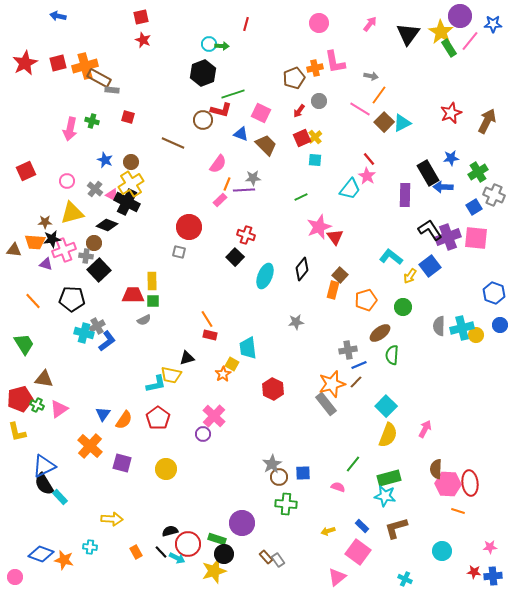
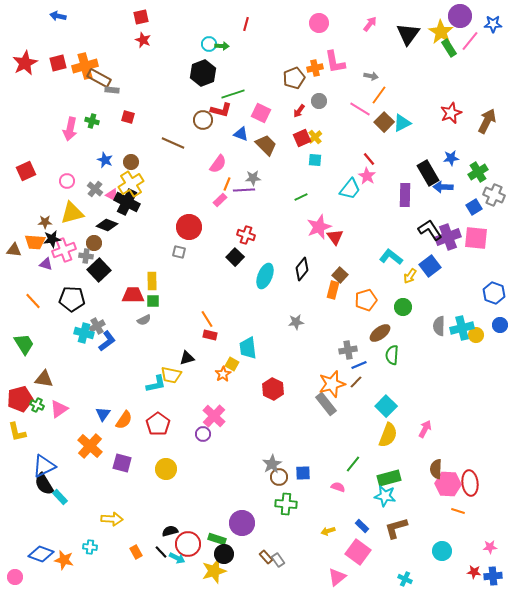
red pentagon at (158, 418): moved 6 px down
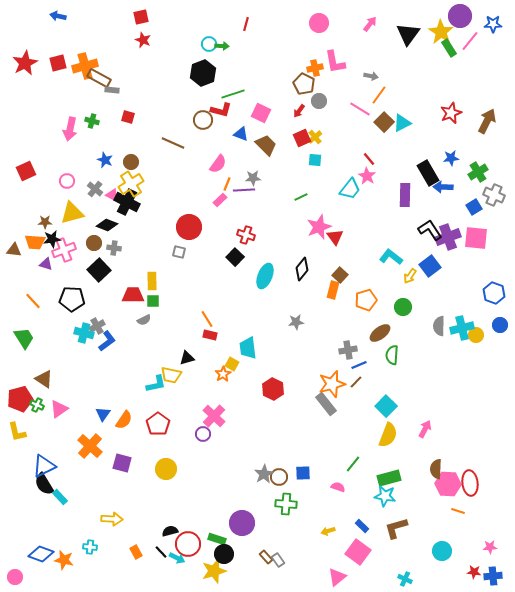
brown pentagon at (294, 78): moved 10 px right, 6 px down; rotated 25 degrees counterclockwise
gray cross at (86, 256): moved 28 px right, 8 px up
green trapezoid at (24, 344): moved 6 px up
brown triangle at (44, 379): rotated 24 degrees clockwise
gray star at (272, 464): moved 8 px left, 10 px down
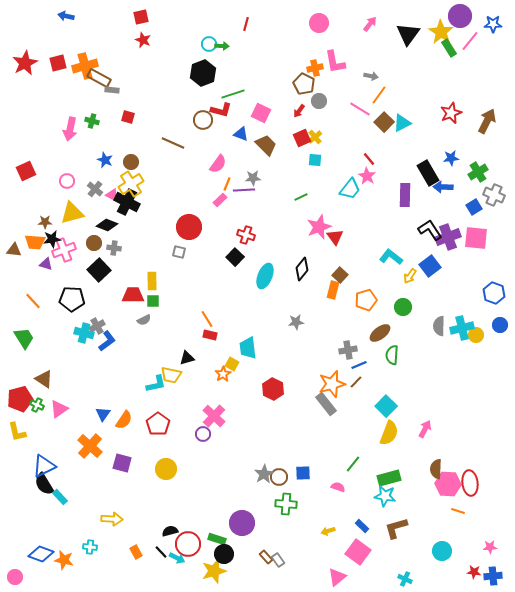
blue arrow at (58, 16): moved 8 px right
yellow semicircle at (388, 435): moved 1 px right, 2 px up
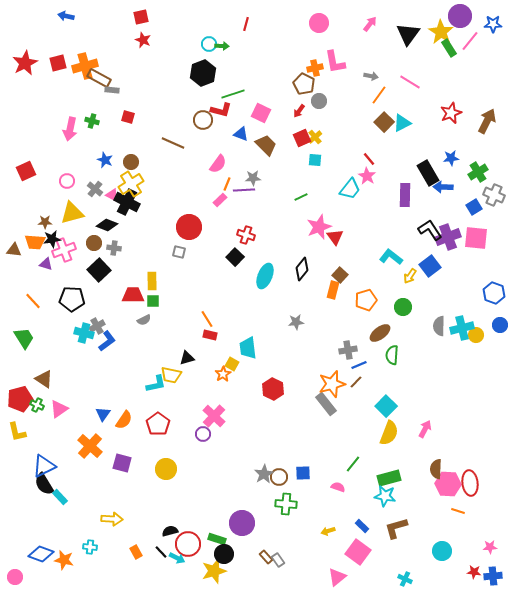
pink line at (360, 109): moved 50 px right, 27 px up
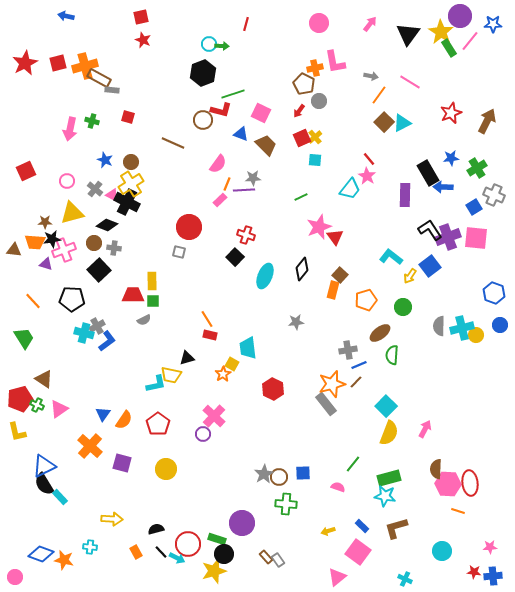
green cross at (478, 172): moved 1 px left, 4 px up
black semicircle at (170, 531): moved 14 px left, 2 px up
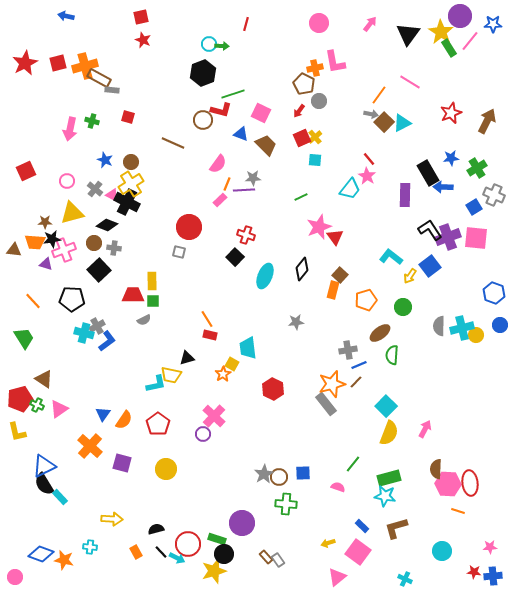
gray arrow at (371, 76): moved 38 px down
yellow arrow at (328, 531): moved 12 px down
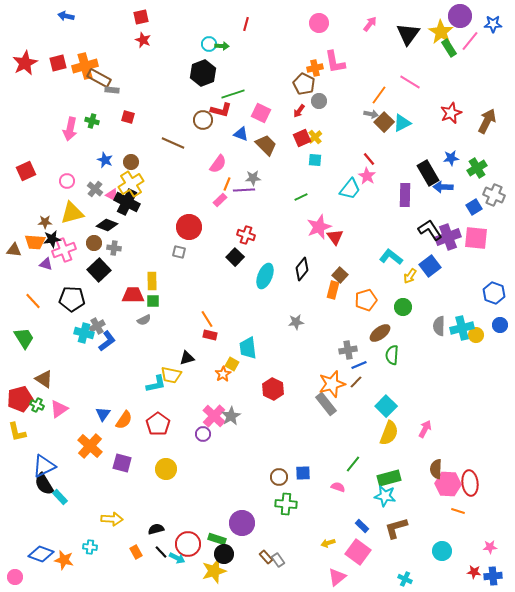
gray star at (264, 474): moved 33 px left, 58 px up
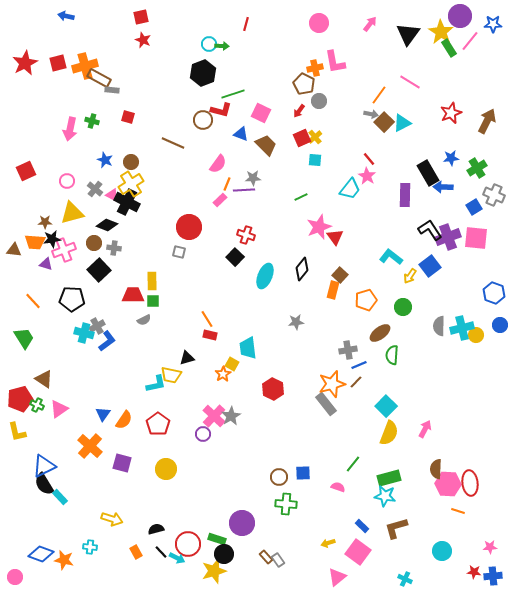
yellow arrow at (112, 519): rotated 15 degrees clockwise
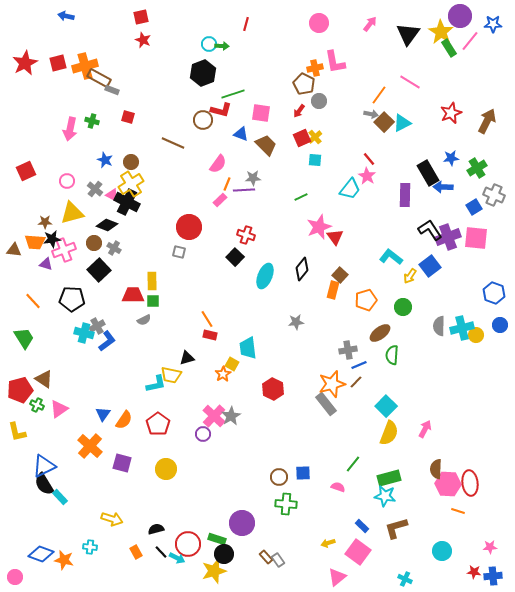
gray rectangle at (112, 90): rotated 16 degrees clockwise
pink square at (261, 113): rotated 18 degrees counterclockwise
gray cross at (114, 248): rotated 24 degrees clockwise
red pentagon at (20, 399): moved 9 px up
